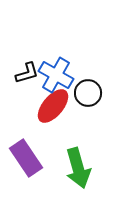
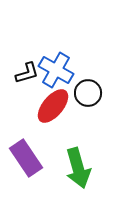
blue cross: moved 5 px up
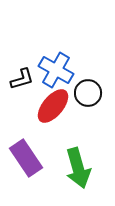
black L-shape: moved 5 px left, 6 px down
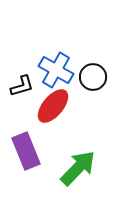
black L-shape: moved 7 px down
black circle: moved 5 px right, 16 px up
purple rectangle: moved 7 px up; rotated 12 degrees clockwise
green arrow: rotated 120 degrees counterclockwise
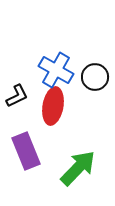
black circle: moved 2 px right
black L-shape: moved 5 px left, 10 px down; rotated 10 degrees counterclockwise
red ellipse: rotated 30 degrees counterclockwise
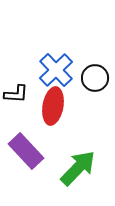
blue cross: rotated 16 degrees clockwise
black circle: moved 1 px down
black L-shape: moved 1 px left, 2 px up; rotated 30 degrees clockwise
purple rectangle: rotated 21 degrees counterclockwise
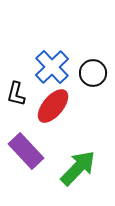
blue cross: moved 4 px left, 3 px up
black circle: moved 2 px left, 5 px up
black L-shape: rotated 100 degrees clockwise
red ellipse: rotated 30 degrees clockwise
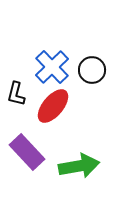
black circle: moved 1 px left, 3 px up
purple rectangle: moved 1 px right, 1 px down
green arrow: moved 1 px right, 2 px up; rotated 36 degrees clockwise
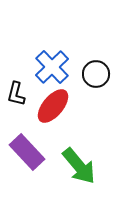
black circle: moved 4 px right, 4 px down
green arrow: rotated 60 degrees clockwise
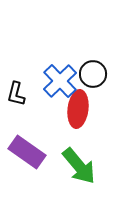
blue cross: moved 8 px right, 14 px down
black circle: moved 3 px left
red ellipse: moved 25 px right, 3 px down; rotated 33 degrees counterclockwise
purple rectangle: rotated 12 degrees counterclockwise
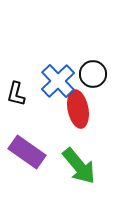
blue cross: moved 2 px left
red ellipse: rotated 18 degrees counterclockwise
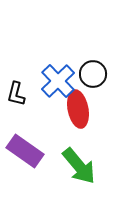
purple rectangle: moved 2 px left, 1 px up
